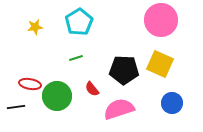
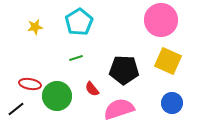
yellow square: moved 8 px right, 3 px up
black line: moved 2 px down; rotated 30 degrees counterclockwise
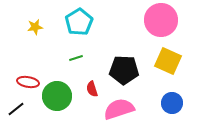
red ellipse: moved 2 px left, 2 px up
red semicircle: rotated 21 degrees clockwise
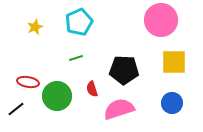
cyan pentagon: rotated 8 degrees clockwise
yellow star: rotated 14 degrees counterclockwise
yellow square: moved 6 px right, 1 px down; rotated 24 degrees counterclockwise
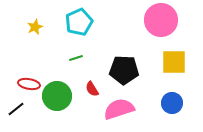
red ellipse: moved 1 px right, 2 px down
red semicircle: rotated 14 degrees counterclockwise
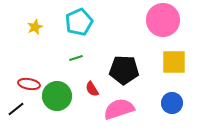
pink circle: moved 2 px right
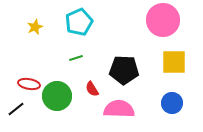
pink semicircle: rotated 20 degrees clockwise
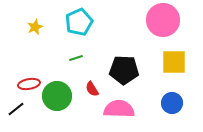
red ellipse: rotated 20 degrees counterclockwise
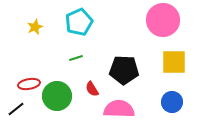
blue circle: moved 1 px up
